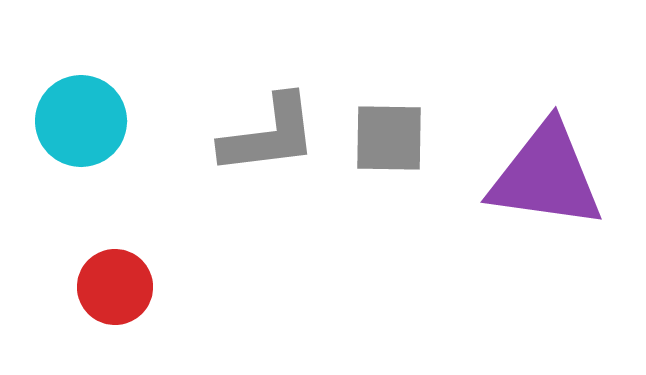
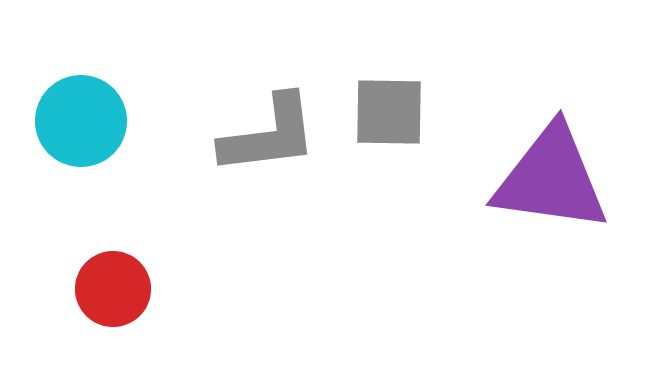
gray square: moved 26 px up
purple triangle: moved 5 px right, 3 px down
red circle: moved 2 px left, 2 px down
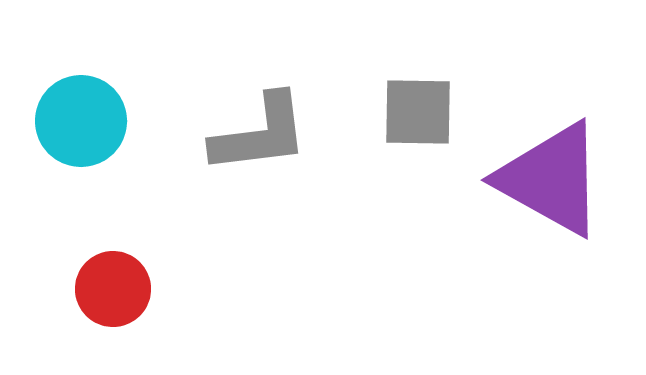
gray square: moved 29 px right
gray L-shape: moved 9 px left, 1 px up
purple triangle: rotated 21 degrees clockwise
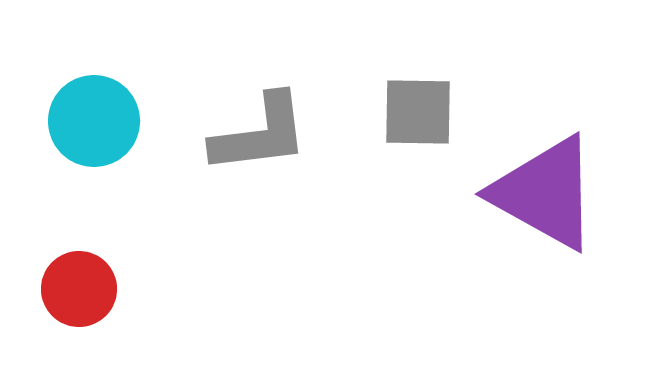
cyan circle: moved 13 px right
purple triangle: moved 6 px left, 14 px down
red circle: moved 34 px left
